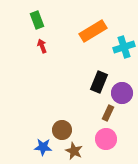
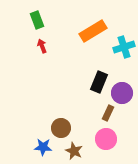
brown circle: moved 1 px left, 2 px up
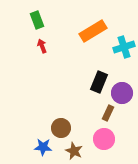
pink circle: moved 2 px left
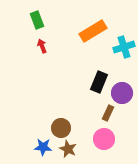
brown star: moved 6 px left, 2 px up
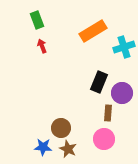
brown rectangle: rotated 21 degrees counterclockwise
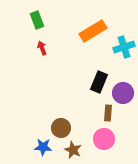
red arrow: moved 2 px down
purple circle: moved 1 px right
brown star: moved 5 px right, 1 px down
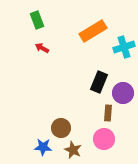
red arrow: rotated 40 degrees counterclockwise
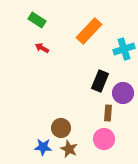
green rectangle: rotated 36 degrees counterclockwise
orange rectangle: moved 4 px left; rotated 16 degrees counterclockwise
cyan cross: moved 2 px down
black rectangle: moved 1 px right, 1 px up
brown star: moved 4 px left, 1 px up
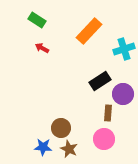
black rectangle: rotated 35 degrees clockwise
purple circle: moved 1 px down
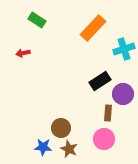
orange rectangle: moved 4 px right, 3 px up
red arrow: moved 19 px left, 5 px down; rotated 40 degrees counterclockwise
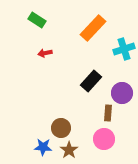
red arrow: moved 22 px right
black rectangle: moved 9 px left; rotated 15 degrees counterclockwise
purple circle: moved 1 px left, 1 px up
brown star: moved 1 px down; rotated 12 degrees clockwise
